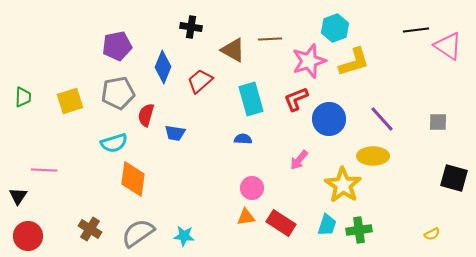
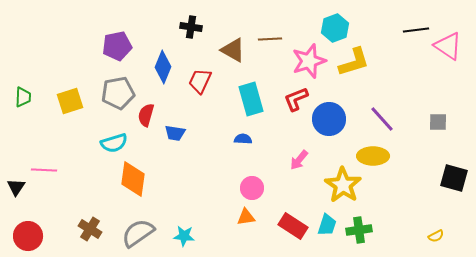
red trapezoid: rotated 24 degrees counterclockwise
black triangle: moved 2 px left, 9 px up
red rectangle: moved 12 px right, 3 px down
yellow semicircle: moved 4 px right, 2 px down
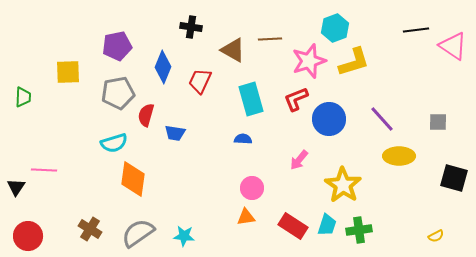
pink triangle: moved 5 px right
yellow square: moved 2 px left, 29 px up; rotated 16 degrees clockwise
yellow ellipse: moved 26 px right
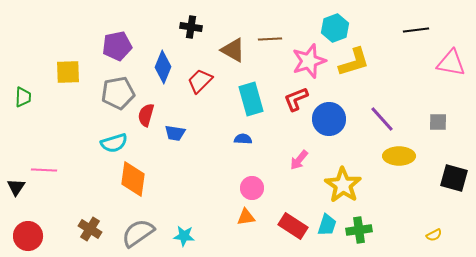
pink triangle: moved 2 px left, 17 px down; rotated 24 degrees counterclockwise
red trapezoid: rotated 20 degrees clockwise
yellow semicircle: moved 2 px left, 1 px up
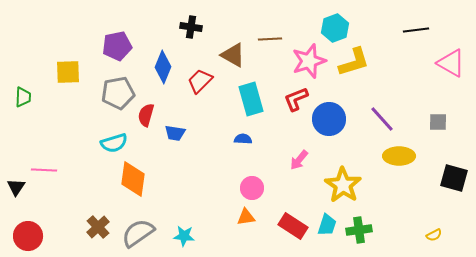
brown triangle: moved 5 px down
pink triangle: rotated 20 degrees clockwise
brown cross: moved 8 px right, 2 px up; rotated 15 degrees clockwise
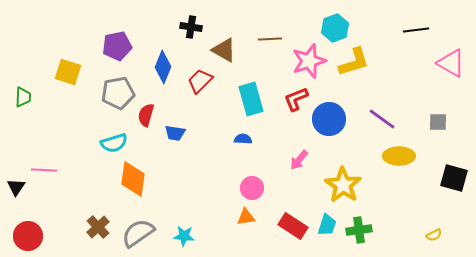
brown triangle: moved 9 px left, 5 px up
yellow square: rotated 20 degrees clockwise
purple line: rotated 12 degrees counterclockwise
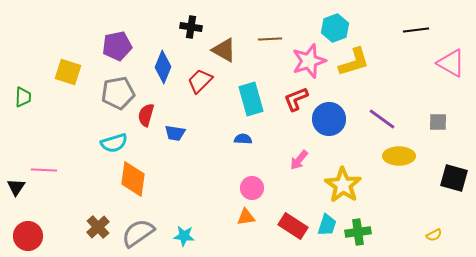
green cross: moved 1 px left, 2 px down
